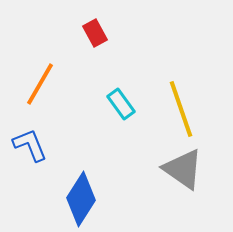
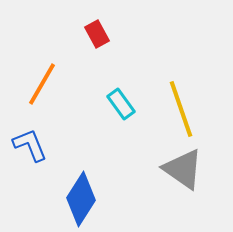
red rectangle: moved 2 px right, 1 px down
orange line: moved 2 px right
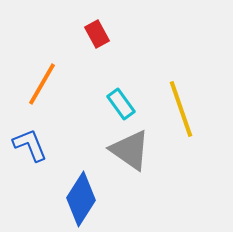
gray triangle: moved 53 px left, 19 px up
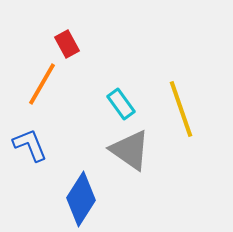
red rectangle: moved 30 px left, 10 px down
